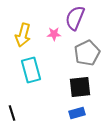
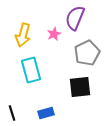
pink star: rotated 24 degrees counterclockwise
blue rectangle: moved 31 px left
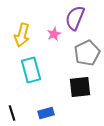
yellow arrow: moved 1 px left
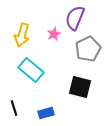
gray pentagon: moved 1 px right, 4 px up
cyan rectangle: rotated 35 degrees counterclockwise
black square: rotated 20 degrees clockwise
black line: moved 2 px right, 5 px up
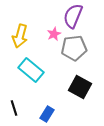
purple semicircle: moved 2 px left, 2 px up
yellow arrow: moved 2 px left, 1 px down
gray pentagon: moved 14 px left, 1 px up; rotated 20 degrees clockwise
black square: rotated 15 degrees clockwise
blue rectangle: moved 1 px right, 1 px down; rotated 42 degrees counterclockwise
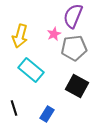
black square: moved 3 px left, 1 px up
